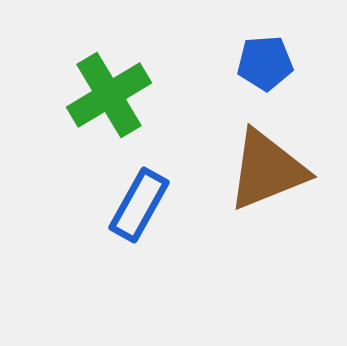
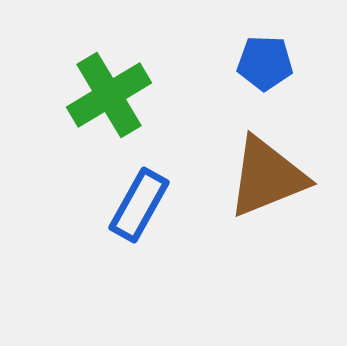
blue pentagon: rotated 6 degrees clockwise
brown triangle: moved 7 px down
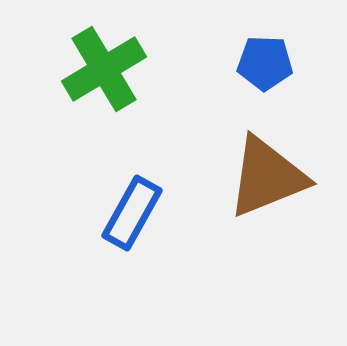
green cross: moved 5 px left, 26 px up
blue rectangle: moved 7 px left, 8 px down
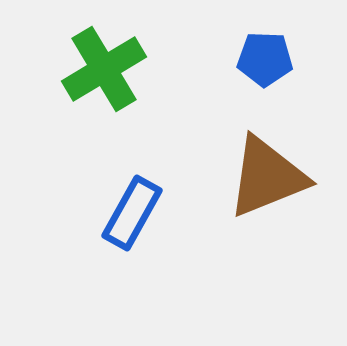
blue pentagon: moved 4 px up
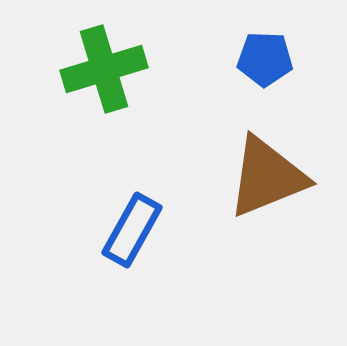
green cross: rotated 14 degrees clockwise
blue rectangle: moved 17 px down
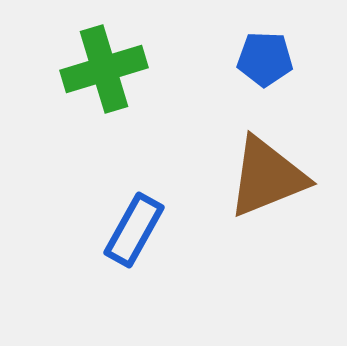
blue rectangle: moved 2 px right
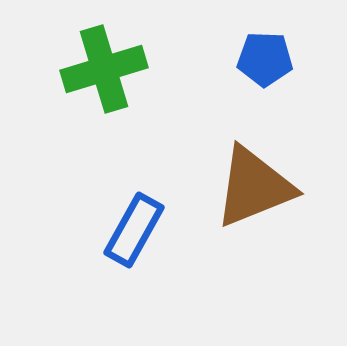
brown triangle: moved 13 px left, 10 px down
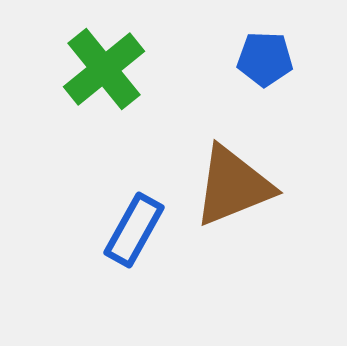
green cross: rotated 22 degrees counterclockwise
brown triangle: moved 21 px left, 1 px up
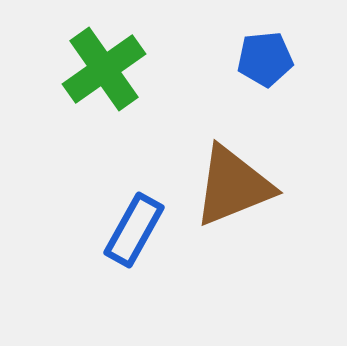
blue pentagon: rotated 8 degrees counterclockwise
green cross: rotated 4 degrees clockwise
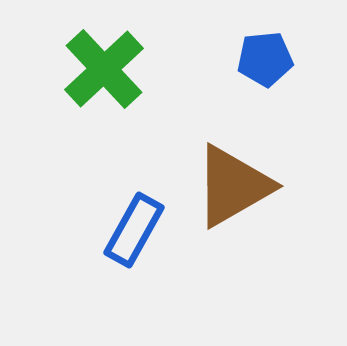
green cross: rotated 8 degrees counterclockwise
brown triangle: rotated 8 degrees counterclockwise
